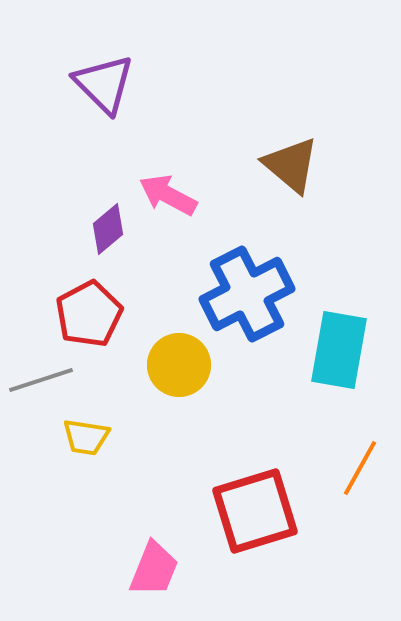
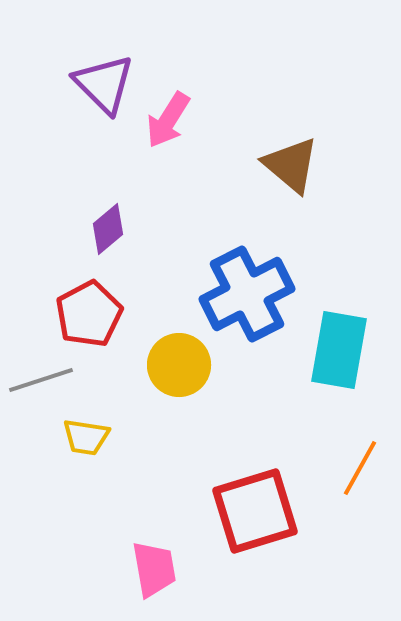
pink arrow: moved 75 px up; rotated 86 degrees counterclockwise
pink trapezoid: rotated 32 degrees counterclockwise
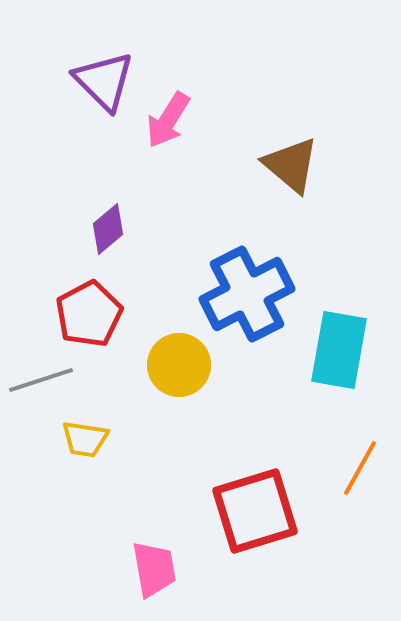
purple triangle: moved 3 px up
yellow trapezoid: moved 1 px left, 2 px down
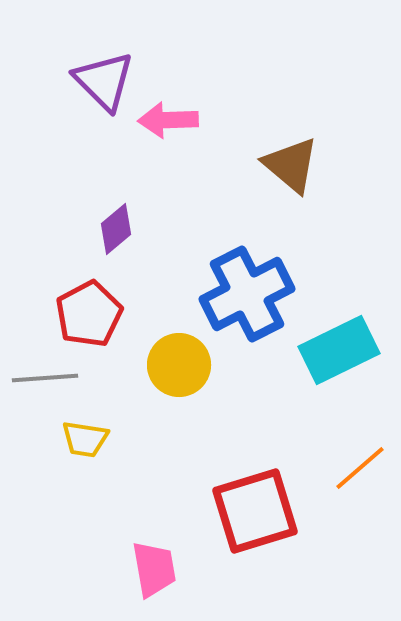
pink arrow: rotated 56 degrees clockwise
purple diamond: moved 8 px right
cyan rectangle: rotated 54 degrees clockwise
gray line: moved 4 px right, 2 px up; rotated 14 degrees clockwise
orange line: rotated 20 degrees clockwise
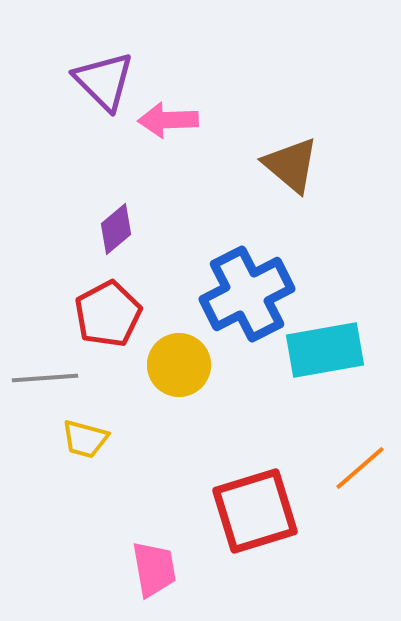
red pentagon: moved 19 px right
cyan rectangle: moved 14 px left; rotated 16 degrees clockwise
yellow trapezoid: rotated 6 degrees clockwise
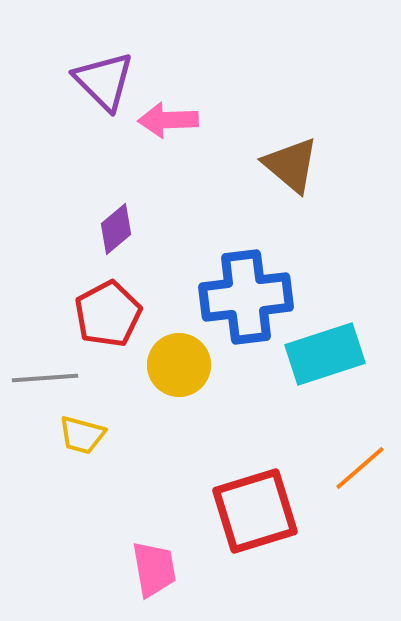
blue cross: moved 1 px left, 3 px down; rotated 20 degrees clockwise
cyan rectangle: moved 4 px down; rotated 8 degrees counterclockwise
yellow trapezoid: moved 3 px left, 4 px up
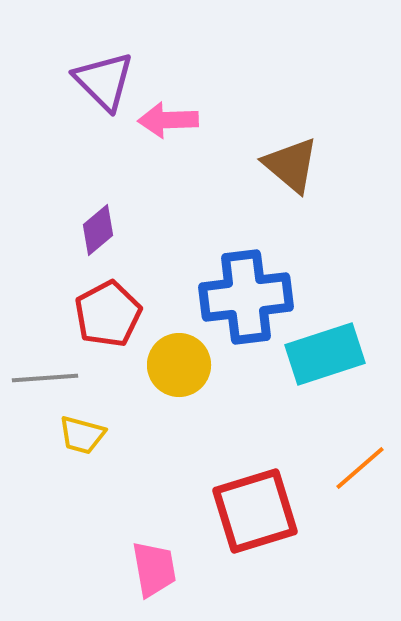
purple diamond: moved 18 px left, 1 px down
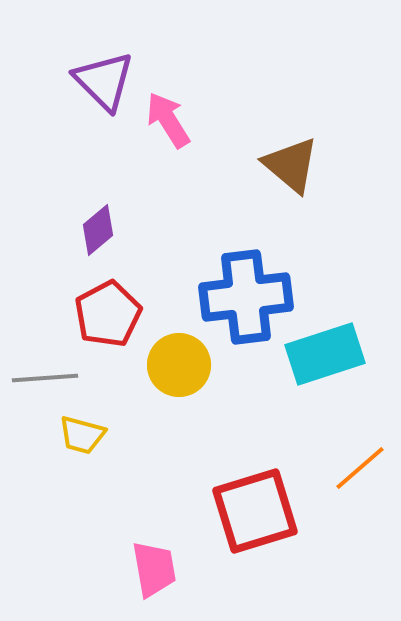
pink arrow: rotated 60 degrees clockwise
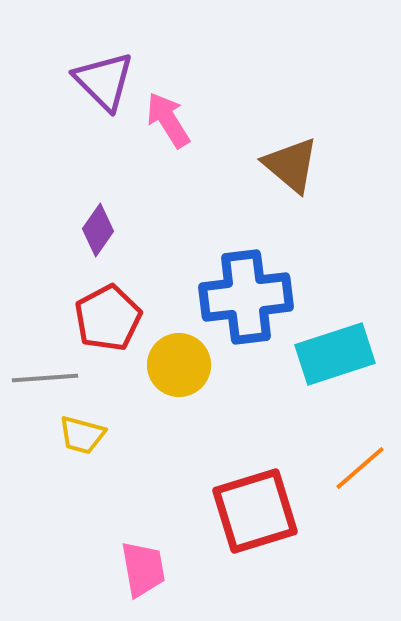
purple diamond: rotated 15 degrees counterclockwise
red pentagon: moved 4 px down
cyan rectangle: moved 10 px right
pink trapezoid: moved 11 px left
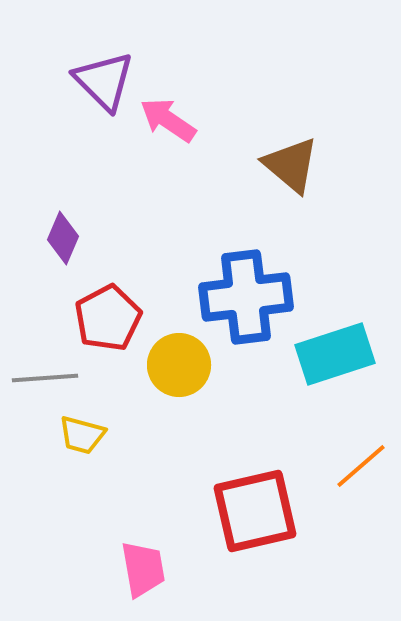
pink arrow: rotated 24 degrees counterclockwise
purple diamond: moved 35 px left, 8 px down; rotated 12 degrees counterclockwise
orange line: moved 1 px right, 2 px up
red square: rotated 4 degrees clockwise
